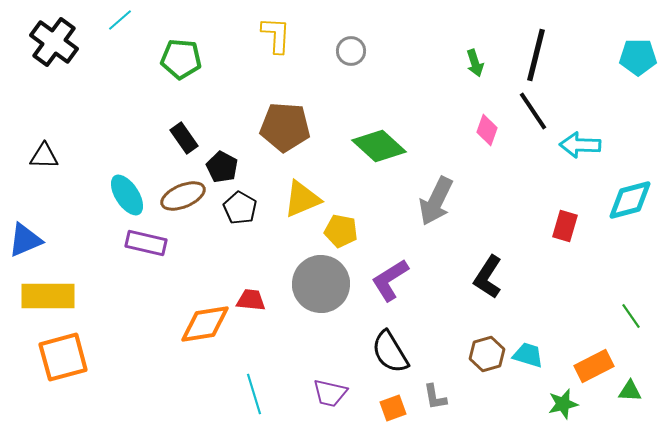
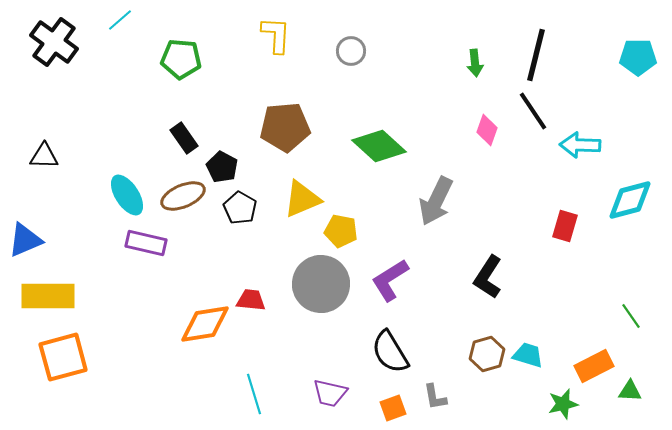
green arrow at (475, 63): rotated 12 degrees clockwise
brown pentagon at (285, 127): rotated 9 degrees counterclockwise
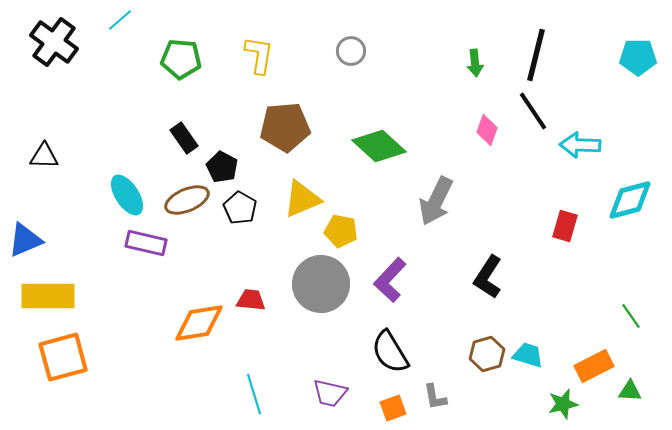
yellow L-shape at (276, 35): moved 17 px left, 20 px down; rotated 6 degrees clockwise
brown ellipse at (183, 196): moved 4 px right, 4 px down
purple L-shape at (390, 280): rotated 15 degrees counterclockwise
orange diamond at (205, 324): moved 6 px left, 1 px up
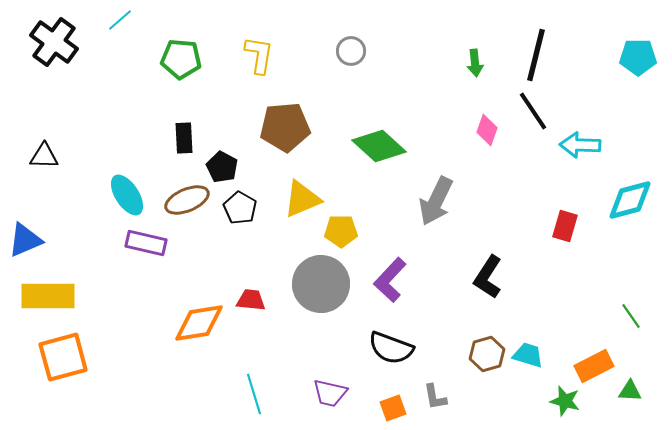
black rectangle at (184, 138): rotated 32 degrees clockwise
yellow pentagon at (341, 231): rotated 12 degrees counterclockwise
black semicircle at (390, 352): moved 1 px right, 4 px up; rotated 39 degrees counterclockwise
green star at (563, 404): moved 2 px right, 3 px up; rotated 28 degrees clockwise
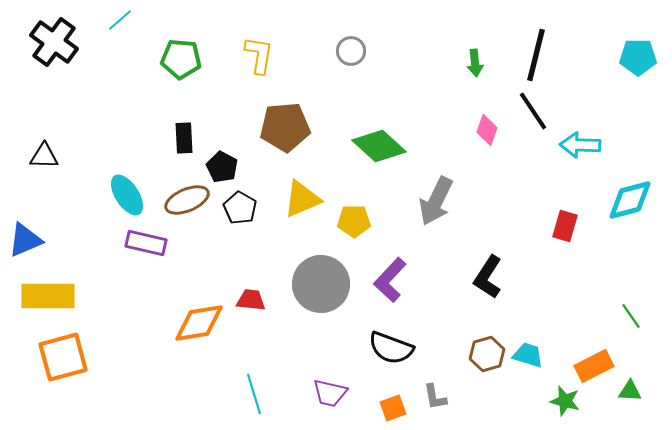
yellow pentagon at (341, 231): moved 13 px right, 10 px up
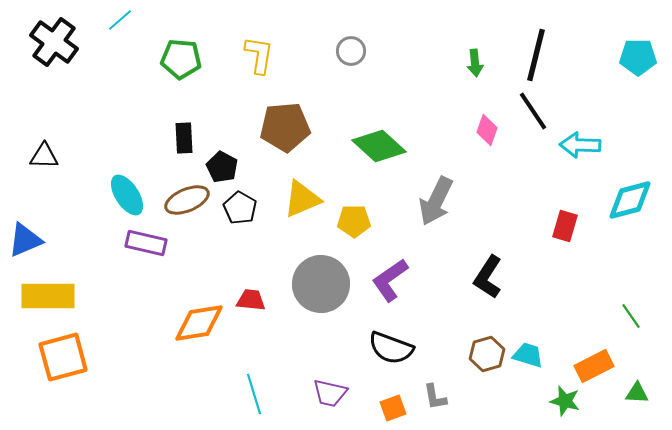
purple L-shape at (390, 280): rotated 12 degrees clockwise
green triangle at (630, 391): moved 7 px right, 2 px down
